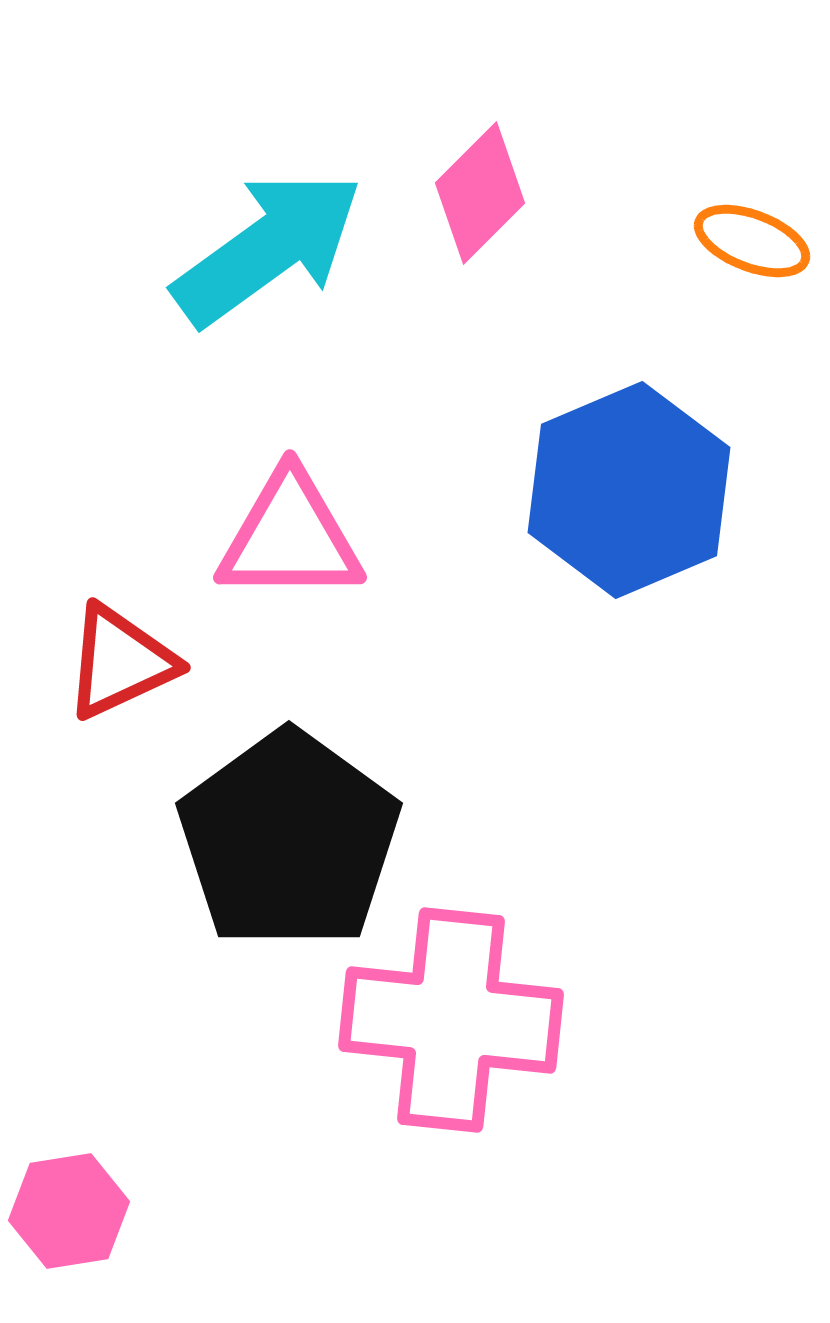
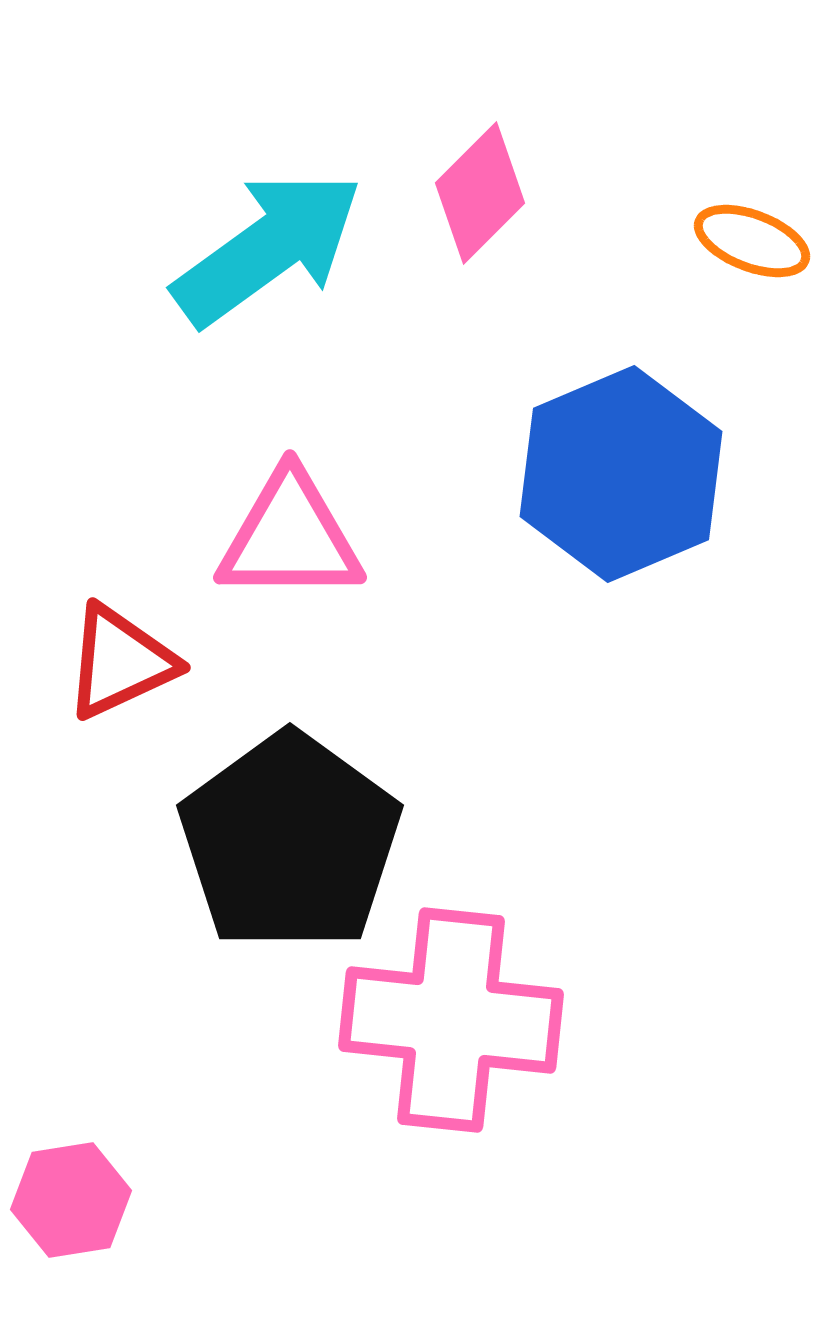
blue hexagon: moved 8 px left, 16 px up
black pentagon: moved 1 px right, 2 px down
pink hexagon: moved 2 px right, 11 px up
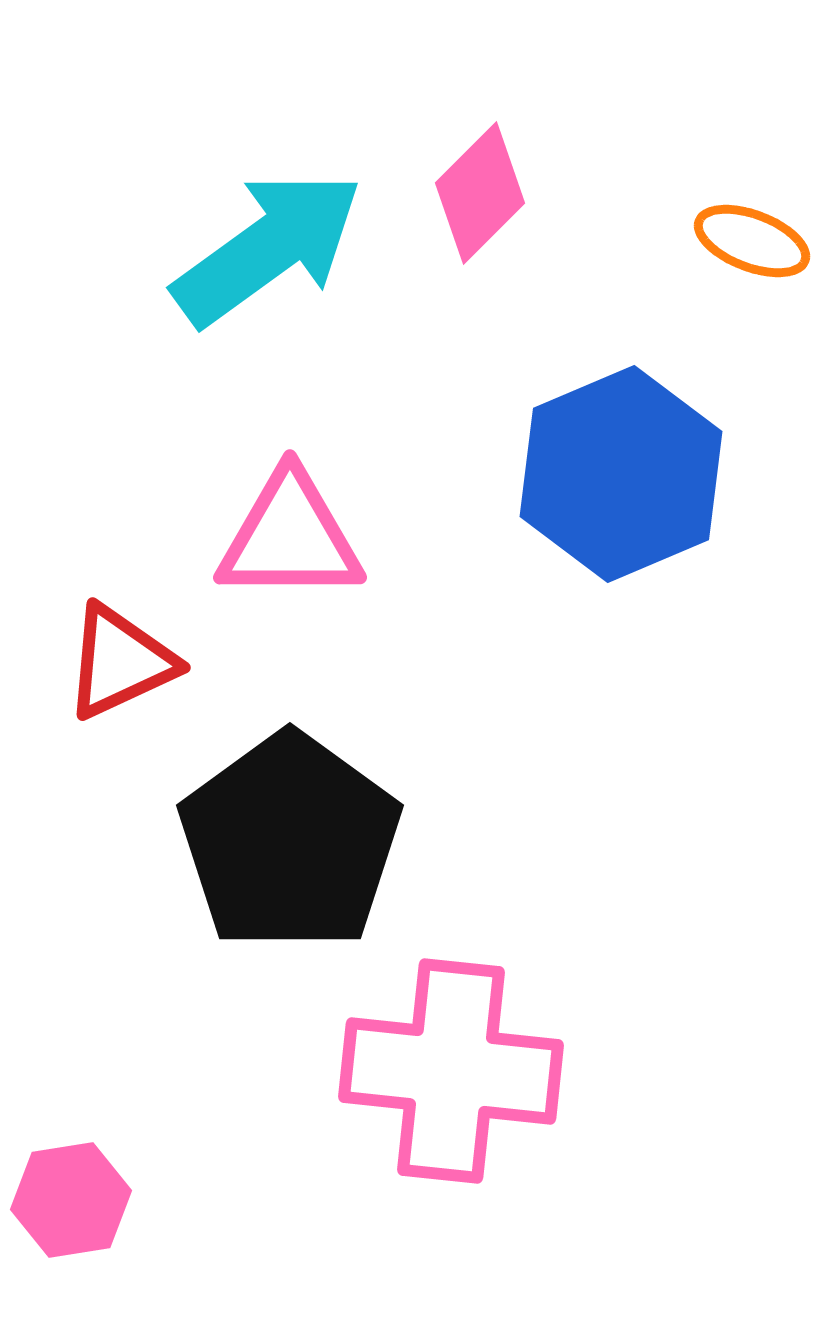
pink cross: moved 51 px down
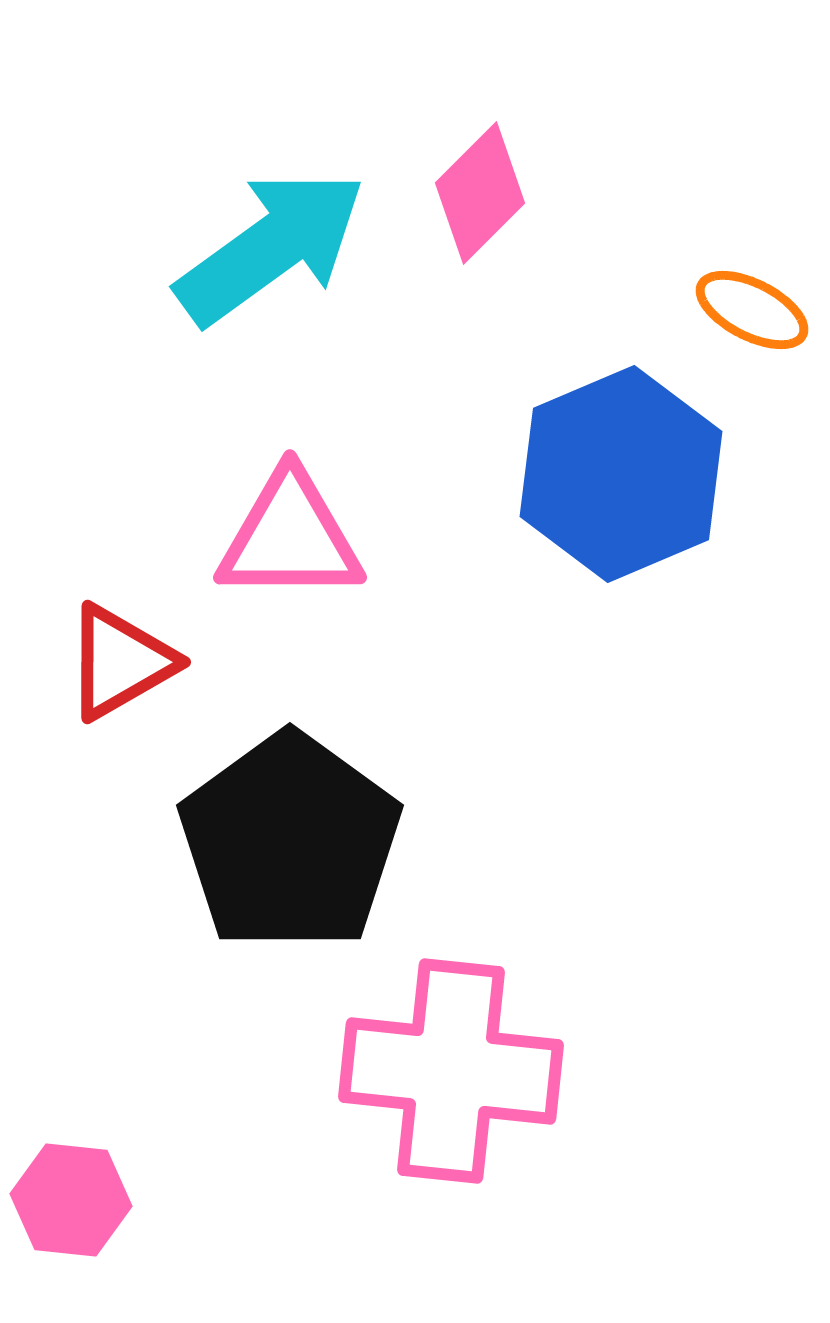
orange ellipse: moved 69 px down; rotated 6 degrees clockwise
cyan arrow: moved 3 px right, 1 px up
red triangle: rotated 5 degrees counterclockwise
pink hexagon: rotated 15 degrees clockwise
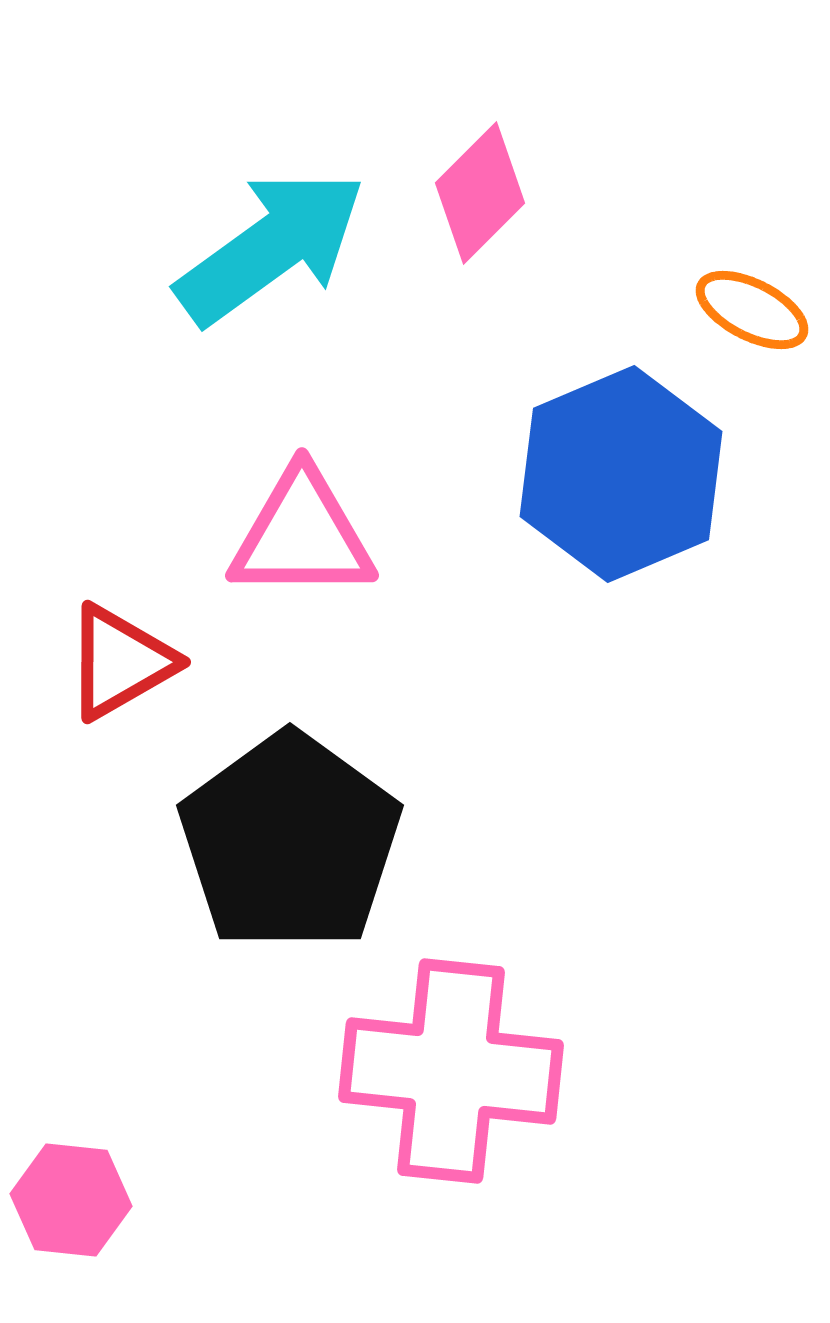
pink triangle: moved 12 px right, 2 px up
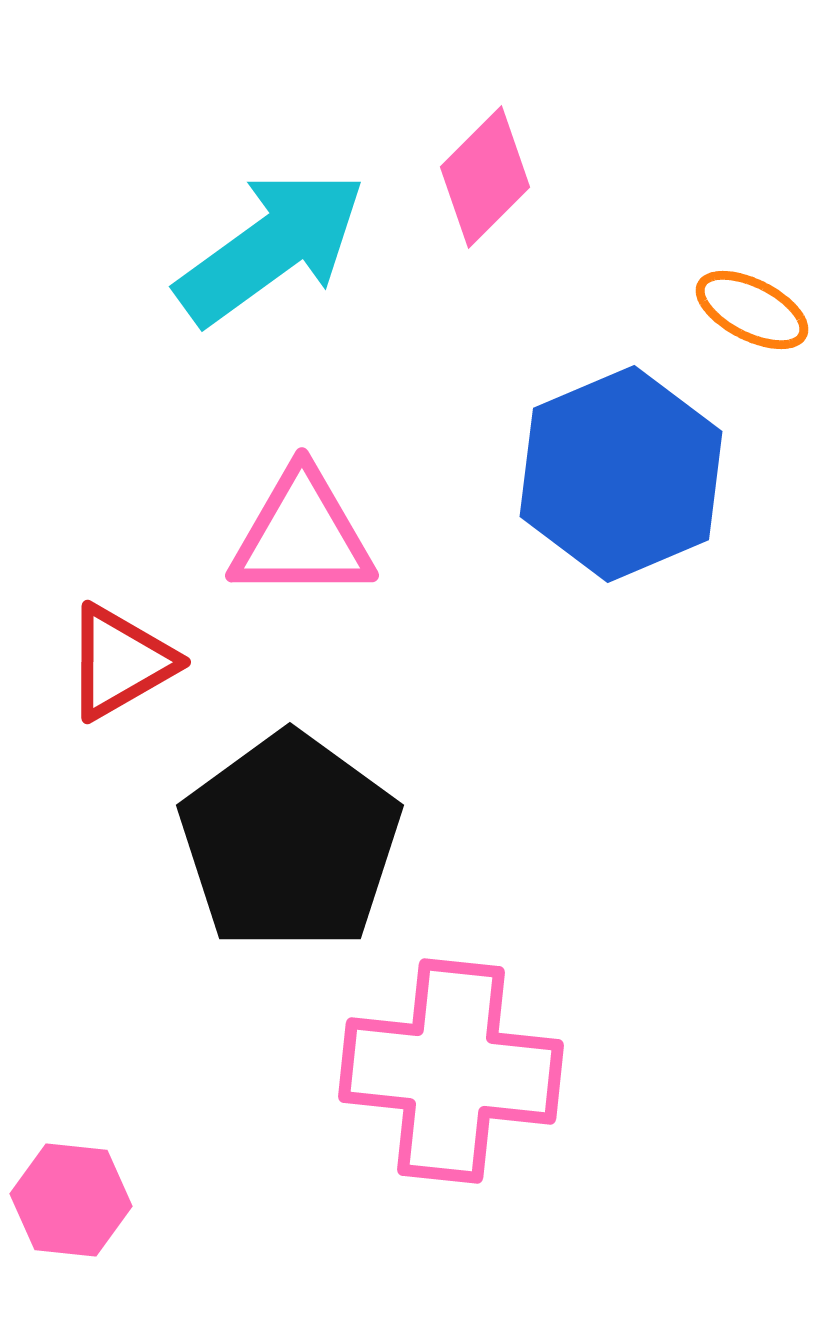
pink diamond: moved 5 px right, 16 px up
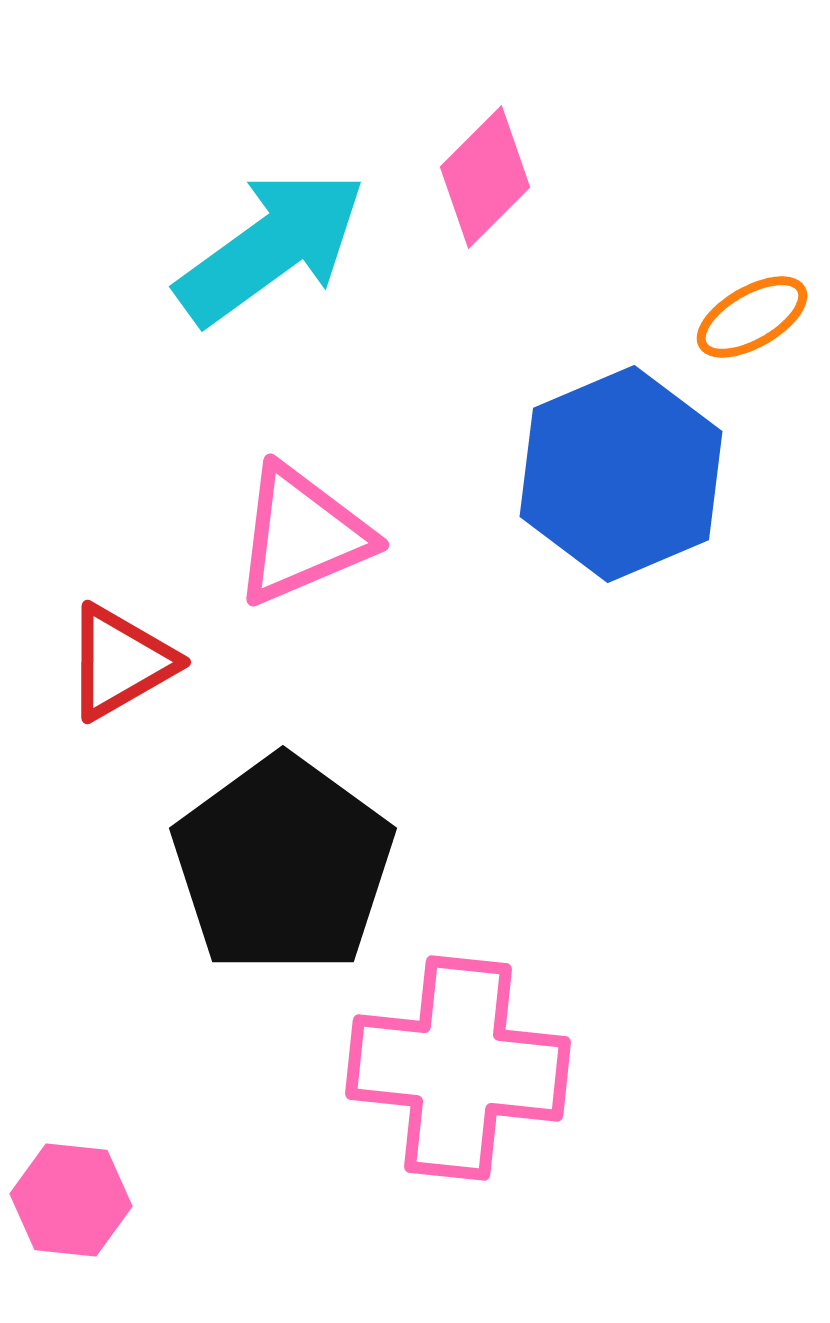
orange ellipse: moved 7 px down; rotated 57 degrees counterclockwise
pink triangle: rotated 23 degrees counterclockwise
black pentagon: moved 7 px left, 23 px down
pink cross: moved 7 px right, 3 px up
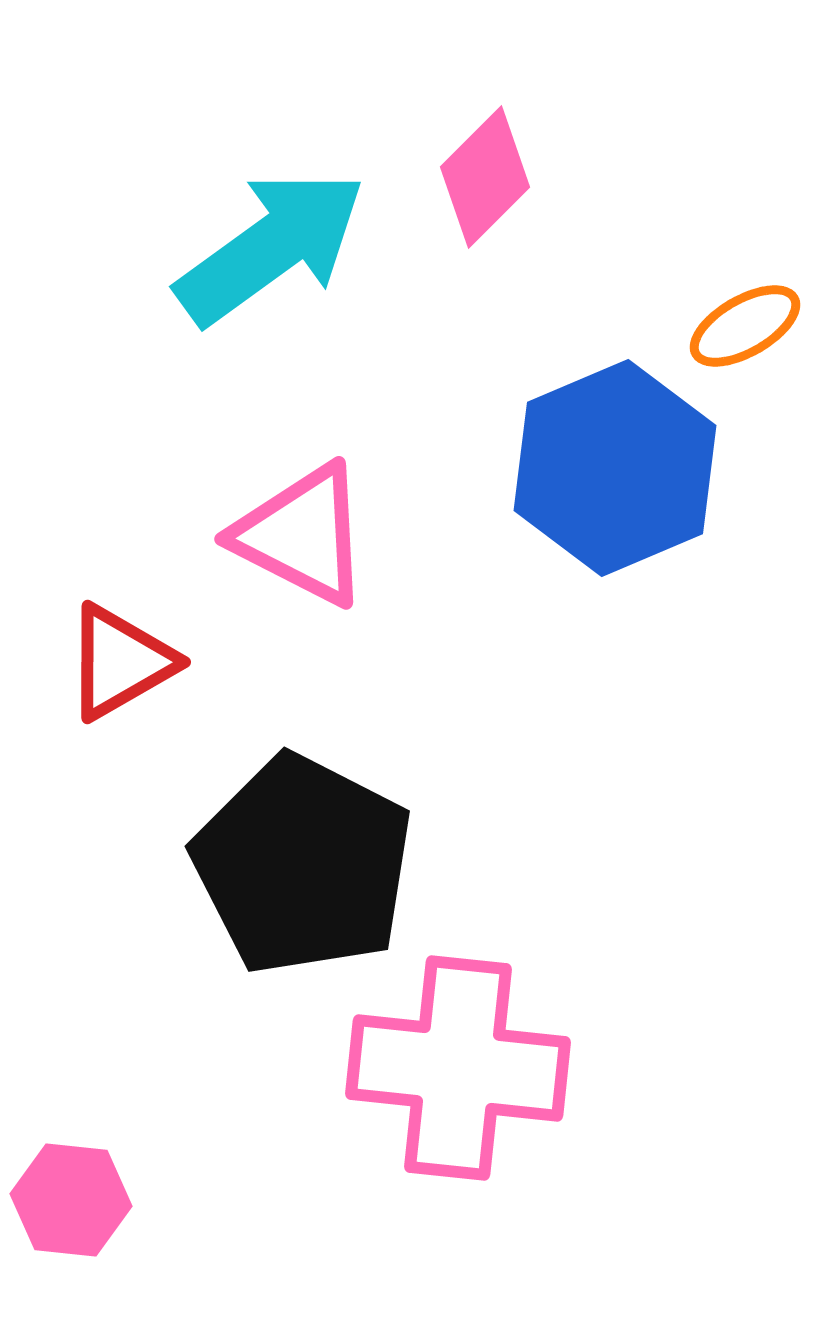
orange ellipse: moved 7 px left, 9 px down
blue hexagon: moved 6 px left, 6 px up
pink triangle: rotated 50 degrees clockwise
black pentagon: moved 20 px right; rotated 9 degrees counterclockwise
